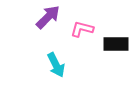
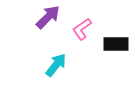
pink L-shape: rotated 50 degrees counterclockwise
cyan arrow: rotated 115 degrees counterclockwise
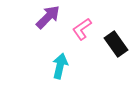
black rectangle: rotated 55 degrees clockwise
cyan arrow: moved 4 px right, 1 px down; rotated 25 degrees counterclockwise
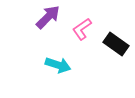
black rectangle: rotated 20 degrees counterclockwise
cyan arrow: moved 2 px left, 1 px up; rotated 95 degrees clockwise
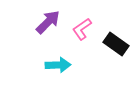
purple arrow: moved 5 px down
cyan arrow: rotated 20 degrees counterclockwise
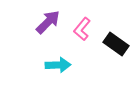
pink L-shape: rotated 15 degrees counterclockwise
